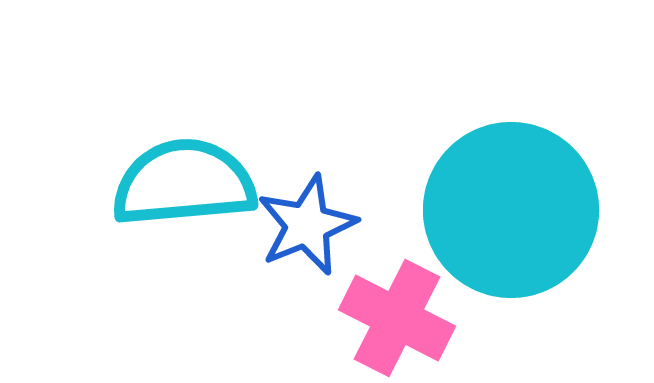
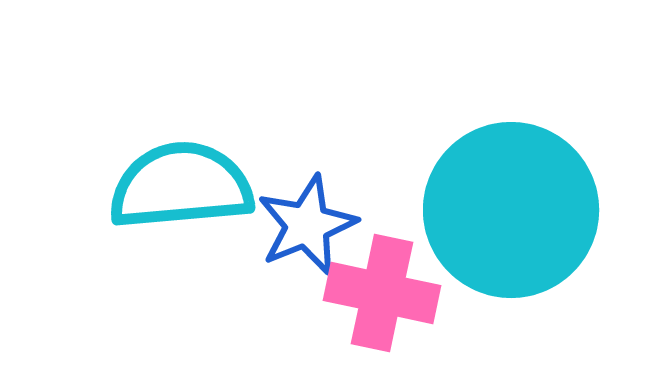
cyan semicircle: moved 3 px left, 3 px down
pink cross: moved 15 px left, 25 px up; rotated 15 degrees counterclockwise
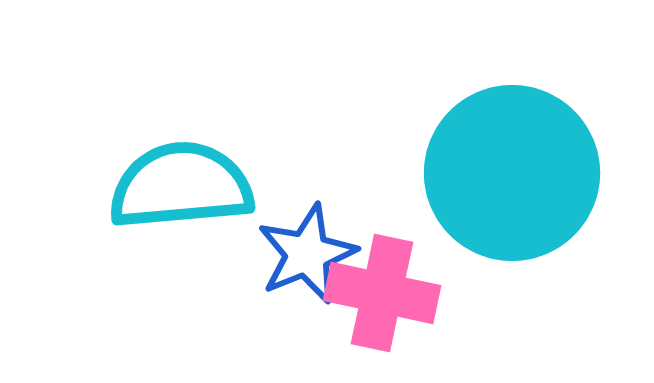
cyan circle: moved 1 px right, 37 px up
blue star: moved 29 px down
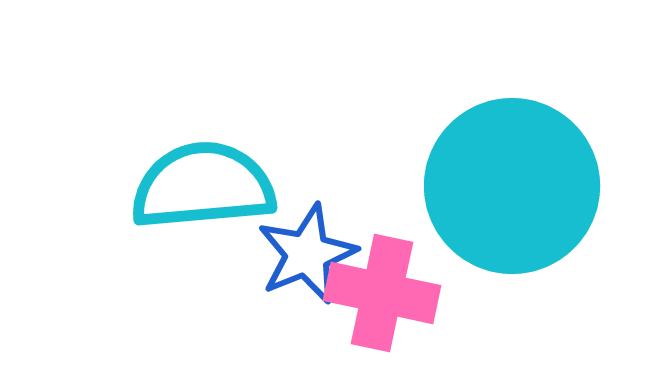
cyan circle: moved 13 px down
cyan semicircle: moved 22 px right
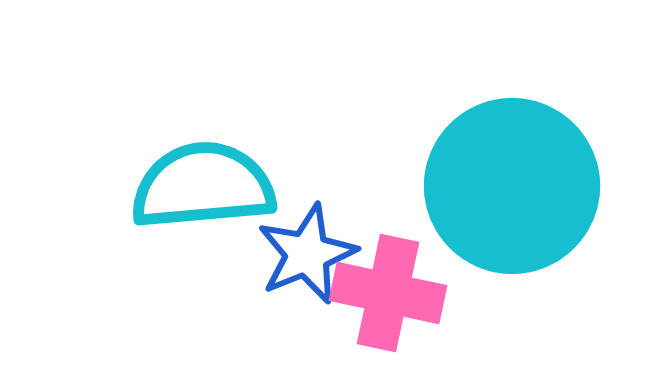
pink cross: moved 6 px right
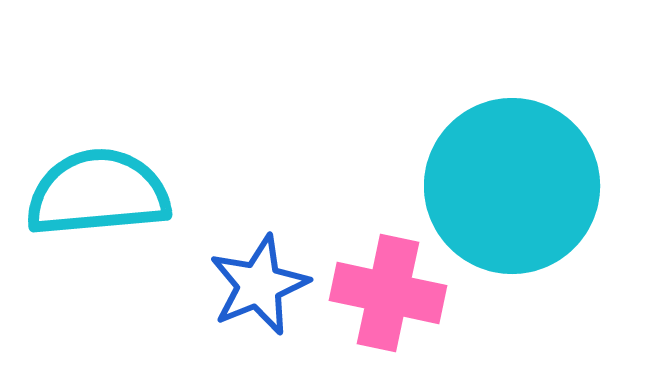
cyan semicircle: moved 105 px left, 7 px down
blue star: moved 48 px left, 31 px down
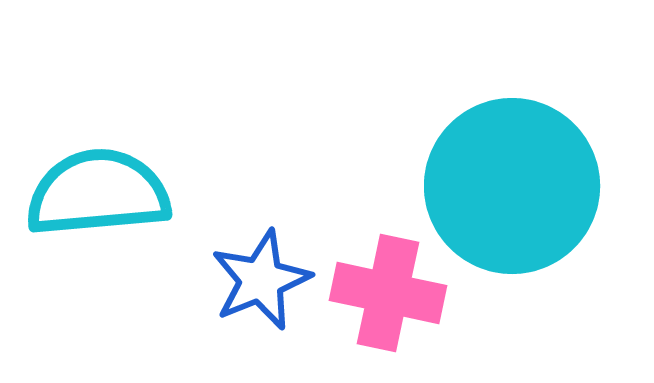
blue star: moved 2 px right, 5 px up
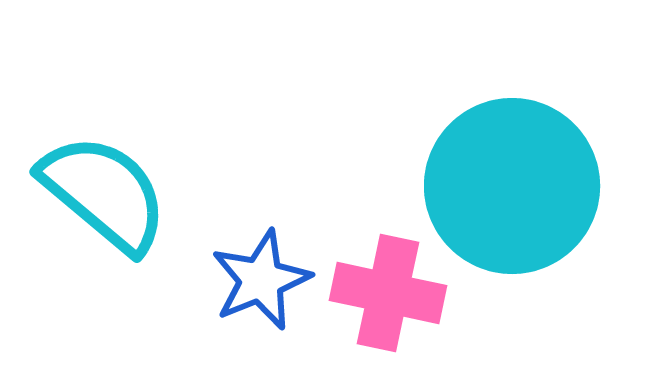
cyan semicircle: moved 6 px right; rotated 45 degrees clockwise
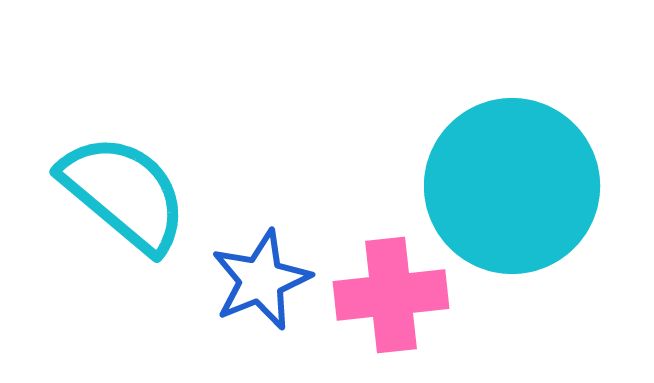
cyan semicircle: moved 20 px right
pink cross: moved 3 px right, 2 px down; rotated 18 degrees counterclockwise
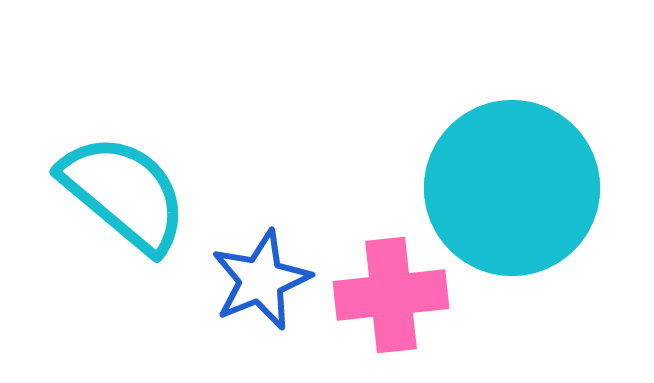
cyan circle: moved 2 px down
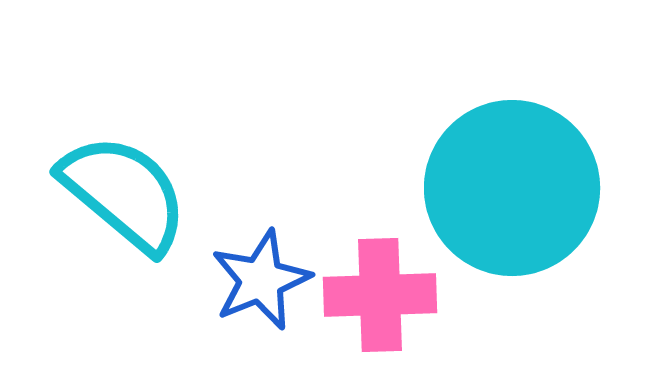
pink cross: moved 11 px left; rotated 4 degrees clockwise
